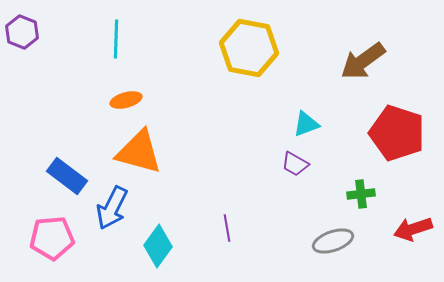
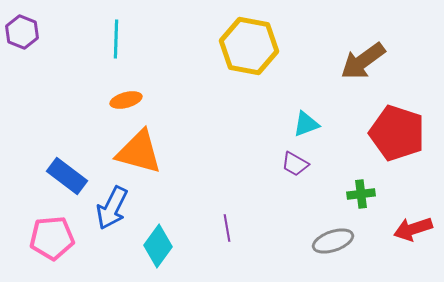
yellow hexagon: moved 2 px up
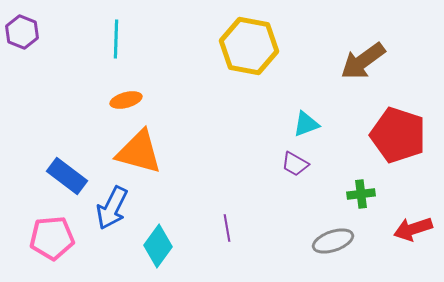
red pentagon: moved 1 px right, 2 px down
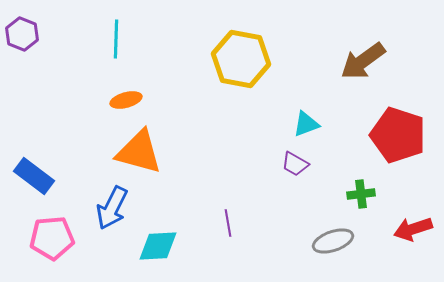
purple hexagon: moved 2 px down
yellow hexagon: moved 8 px left, 13 px down
blue rectangle: moved 33 px left
purple line: moved 1 px right, 5 px up
cyan diamond: rotated 51 degrees clockwise
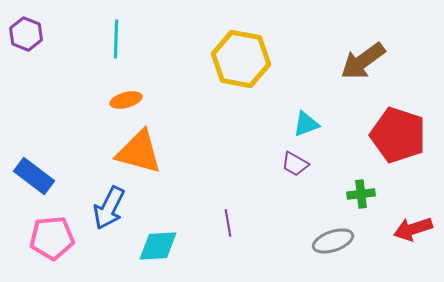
purple hexagon: moved 4 px right
blue arrow: moved 3 px left
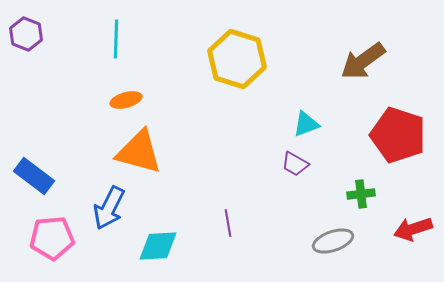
yellow hexagon: moved 4 px left; rotated 6 degrees clockwise
